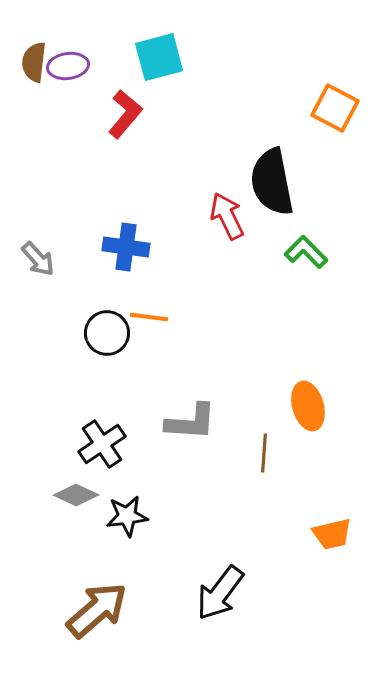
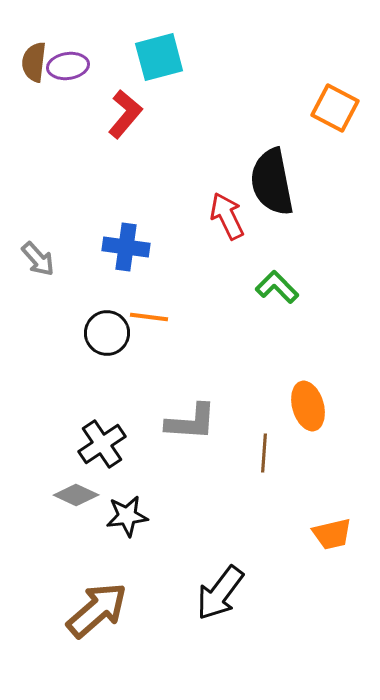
green L-shape: moved 29 px left, 35 px down
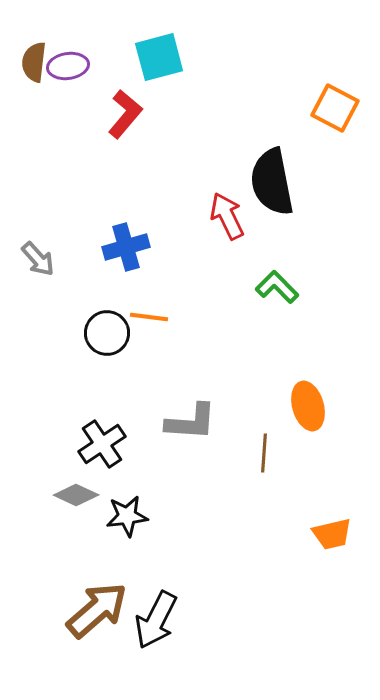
blue cross: rotated 24 degrees counterclockwise
black arrow: moved 64 px left, 27 px down; rotated 10 degrees counterclockwise
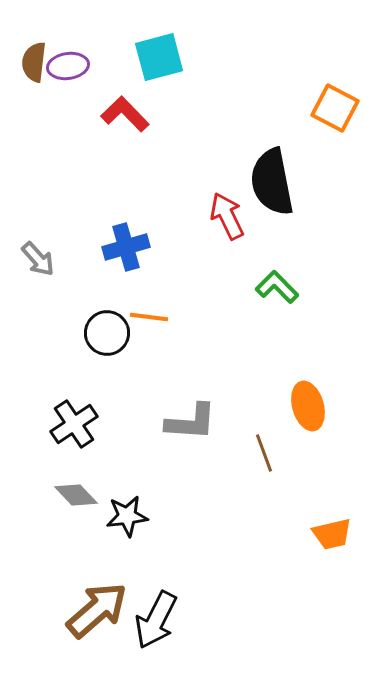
red L-shape: rotated 84 degrees counterclockwise
black cross: moved 28 px left, 20 px up
brown line: rotated 24 degrees counterclockwise
gray diamond: rotated 21 degrees clockwise
